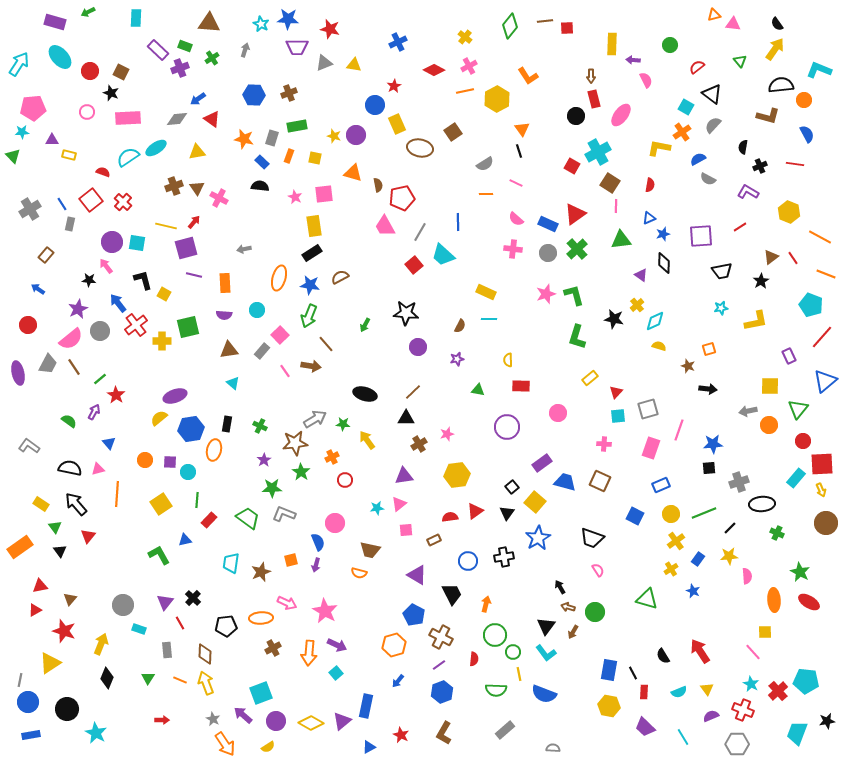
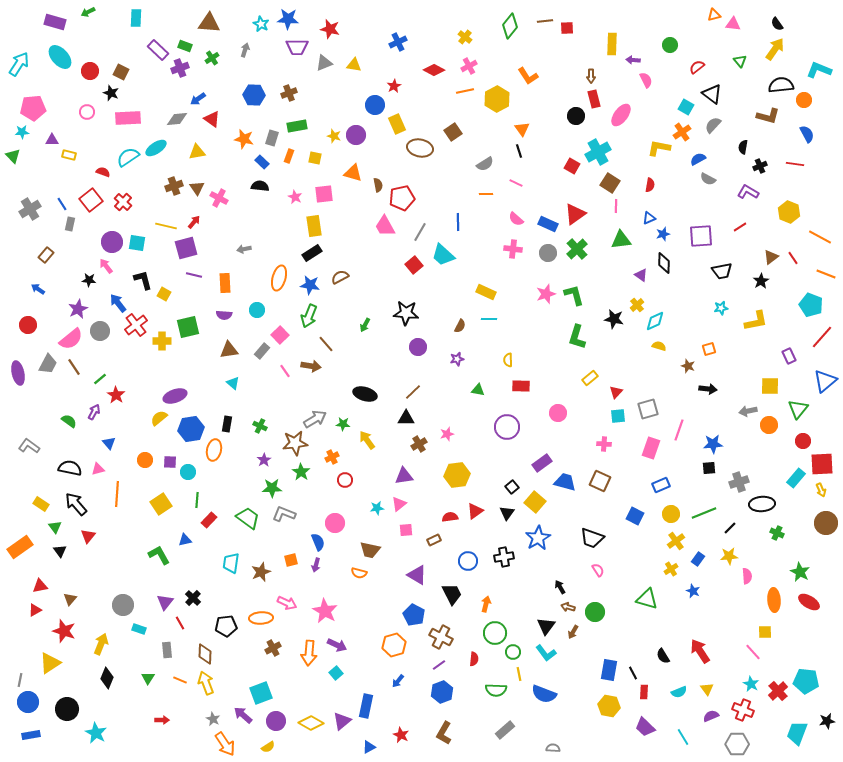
green circle at (495, 635): moved 2 px up
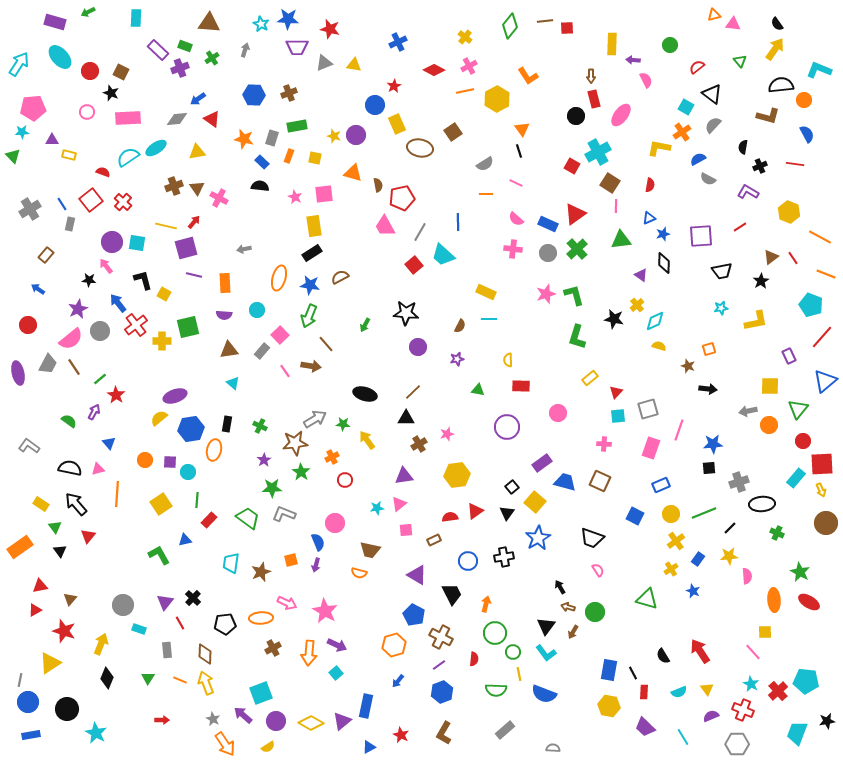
black pentagon at (226, 626): moved 1 px left, 2 px up
